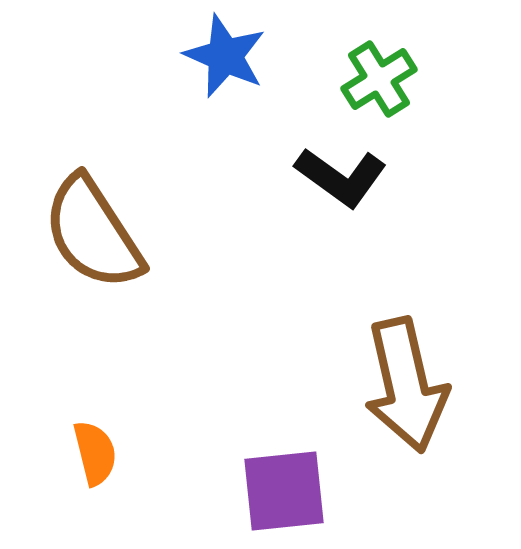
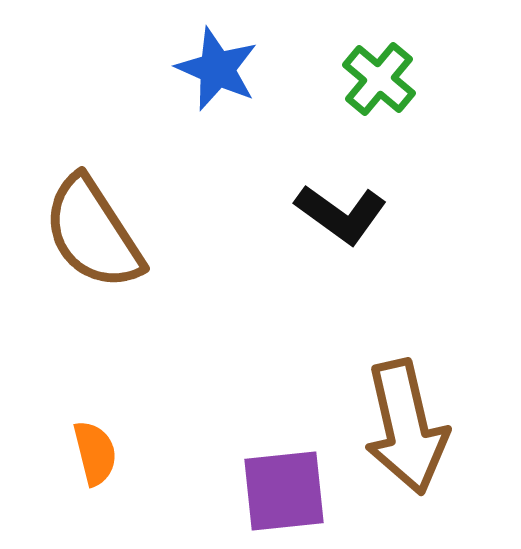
blue star: moved 8 px left, 13 px down
green cross: rotated 18 degrees counterclockwise
black L-shape: moved 37 px down
brown arrow: moved 42 px down
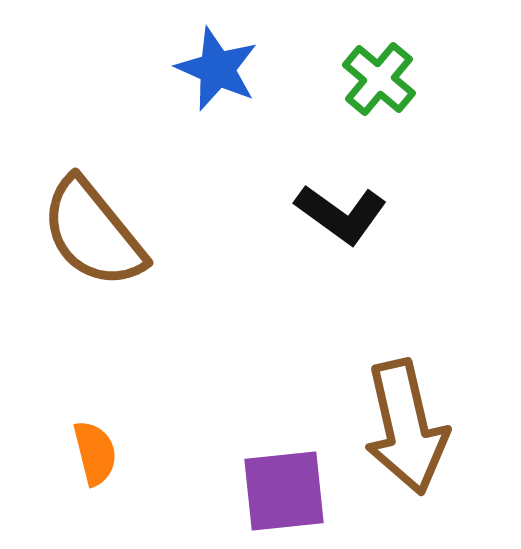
brown semicircle: rotated 6 degrees counterclockwise
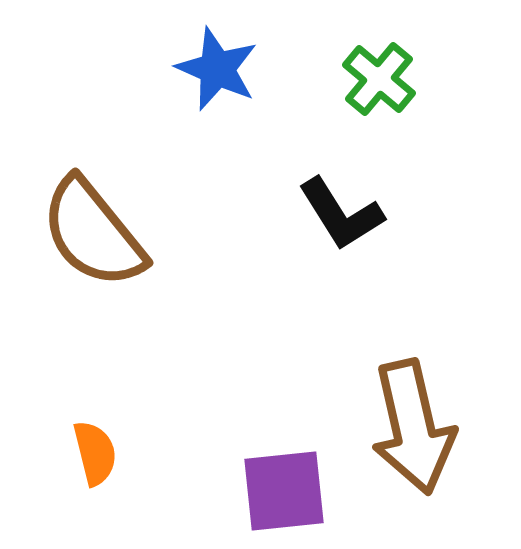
black L-shape: rotated 22 degrees clockwise
brown arrow: moved 7 px right
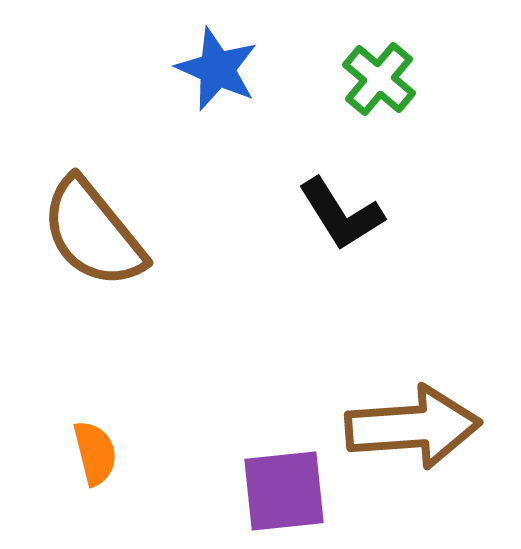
brown arrow: rotated 81 degrees counterclockwise
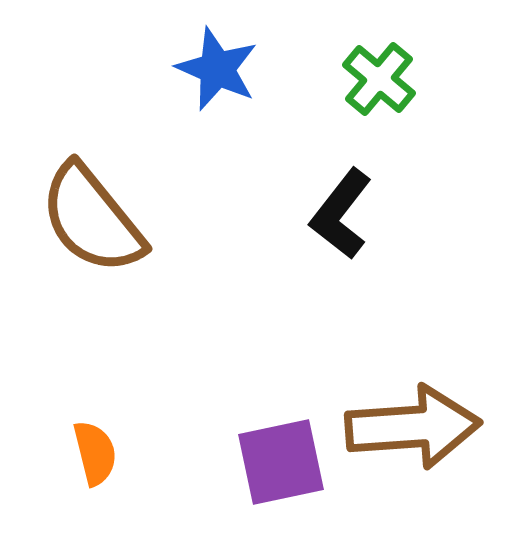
black L-shape: rotated 70 degrees clockwise
brown semicircle: moved 1 px left, 14 px up
purple square: moved 3 px left, 29 px up; rotated 6 degrees counterclockwise
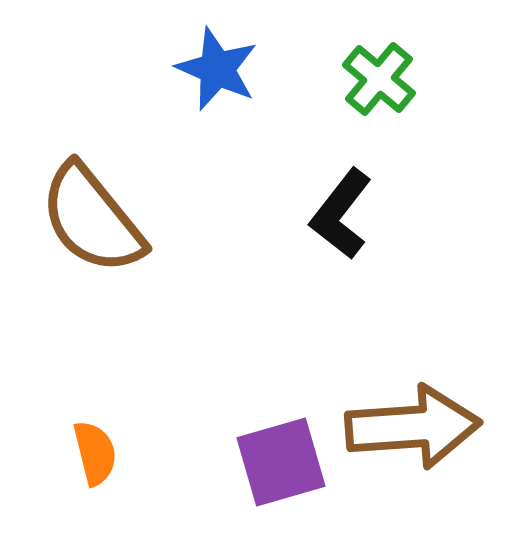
purple square: rotated 4 degrees counterclockwise
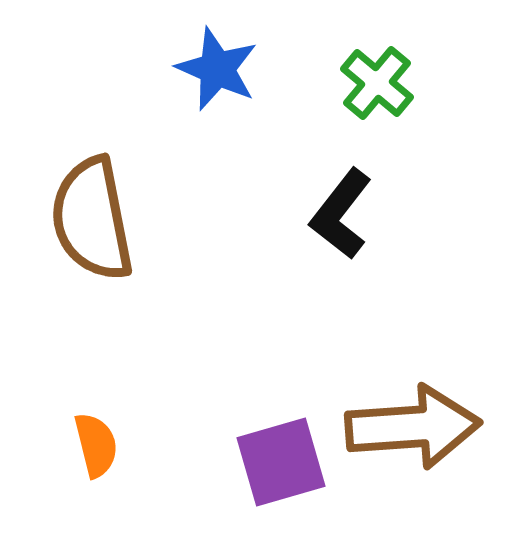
green cross: moved 2 px left, 4 px down
brown semicircle: rotated 28 degrees clockwise
orange semicircle: moved 1 px right, 8 px up
